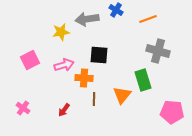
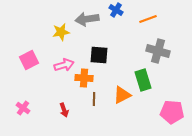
pink square: moved 1 px left
orange triangle: rotated 24 degrees clockwise
red arrow: rotated 56 degrees counterclockwise
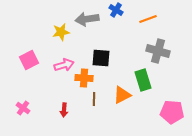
black square: moved 2 px right, 3 px down
red arrow: rotated 24 degrees clockwise
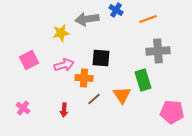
yellow star: moved 1 px down
gray cross: rotated 20 degrees counterclockwise
orange triangle: rotated 36 degrees counterclockwise
brown line: rotated 48 degrees clockwise
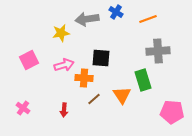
blue cross: moved 2 px down
